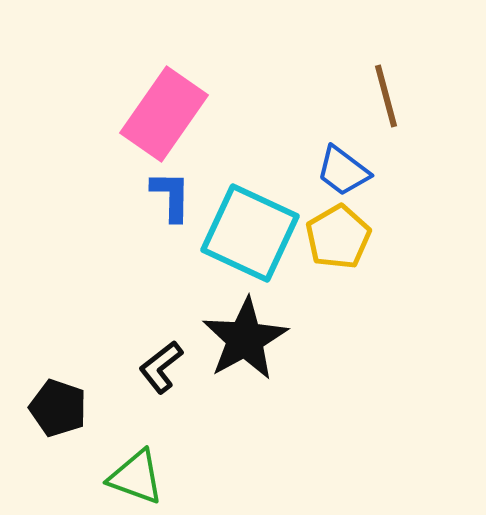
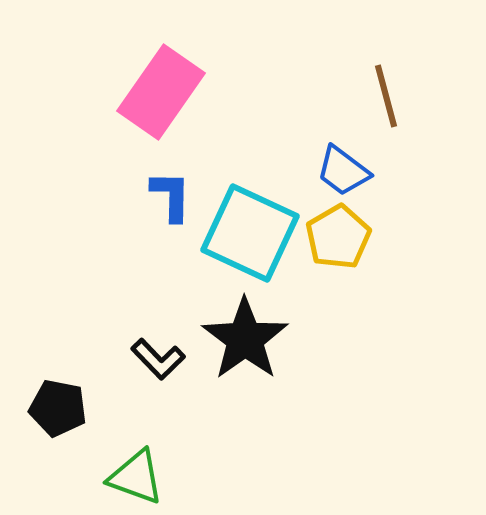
pink rectangle: moved 3 px left, 22 px up
black star: rotated 6 degrees counterclockwise
black L-shape: moved 3 px left, 8 px up; rotated 96 degrees counterclockwise
black pentagon: rotated 8 degrees counterclockwise
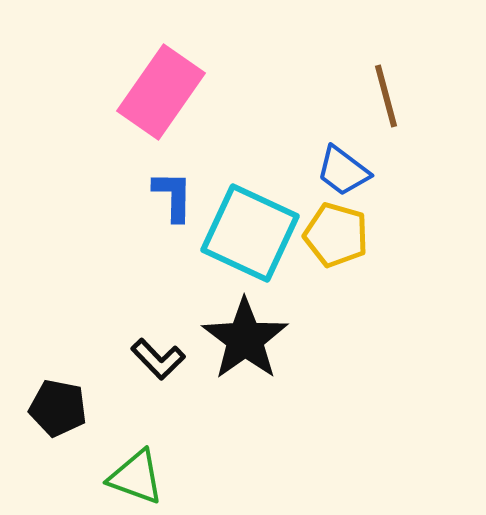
blue L-shape: moved 2 px right
yellow pentagon: moved 2 px left, 2 px up; rotated 26 degrees counterclockwise
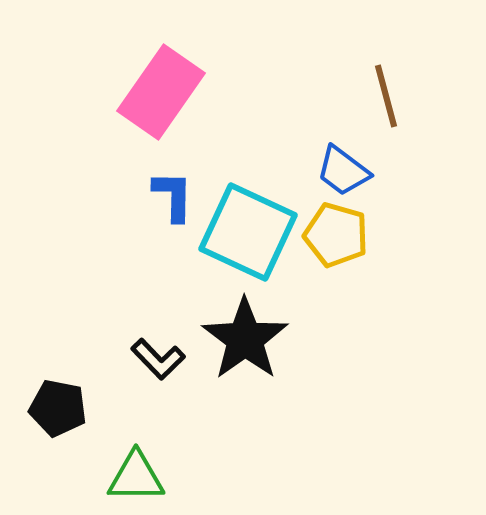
cyan square: moved 2 px left, 1 px up
green triangle: rotated 20 degrees counterclockwise
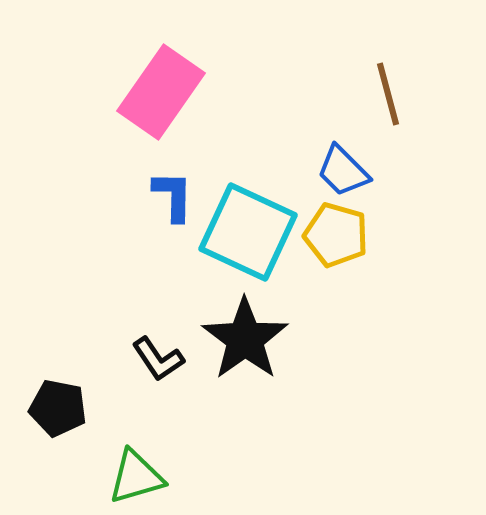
brown line: moved 2 px right, 2 px up
blue trapezoid: rotated 8 degrees clockwise
black L-shape: rotated 10 degrees clockwise
green triangle: rotated 16 degrees counterclockwise
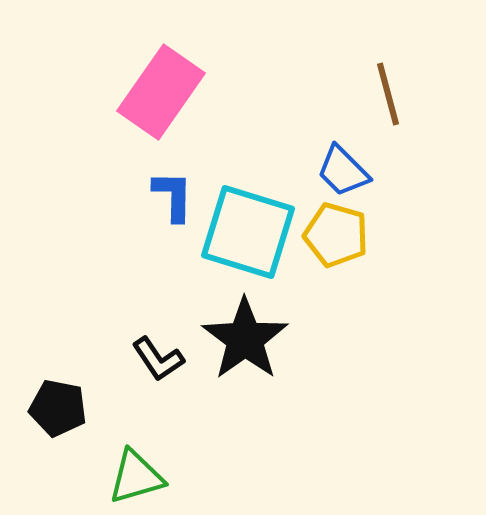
cyan square: rotated 8 degrees counterclockwise
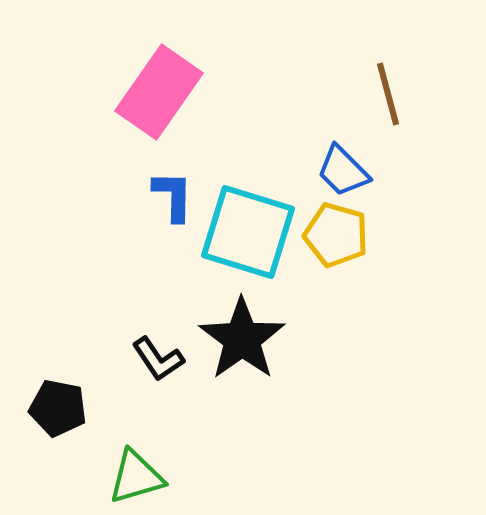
pink rectangle: moved 2 px left
black star: moved 3 px left
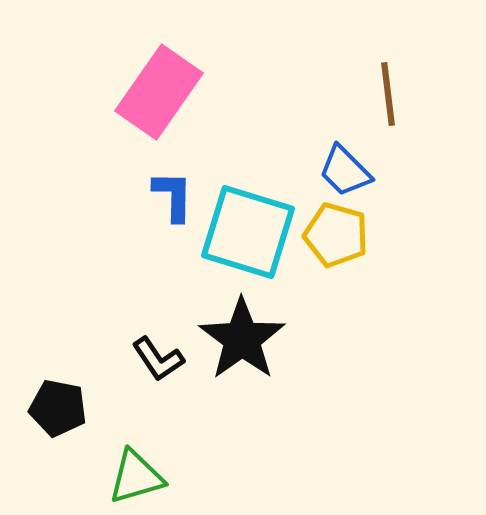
brown line: rotated 8 degrees clockwise
blue trapezoid: moved 2 px right
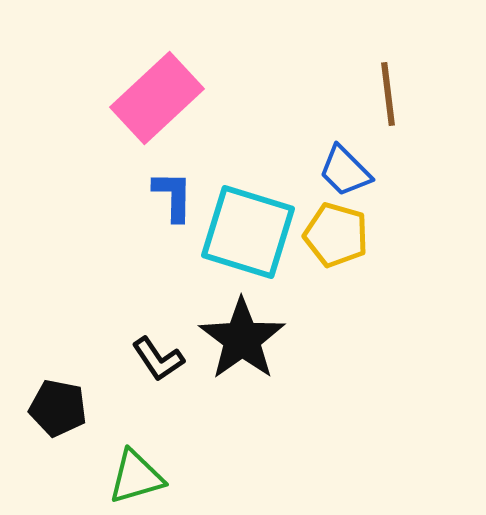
pink rectangle: moved 2 px left, 6 px down; rotated 12 degrees clockwise
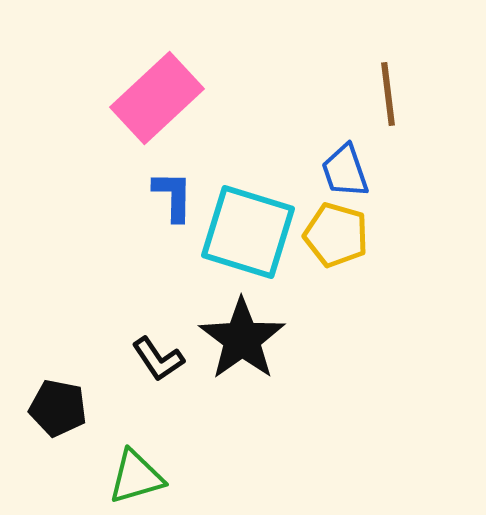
blue trapezoid: rotated 26 degrees clockwise
